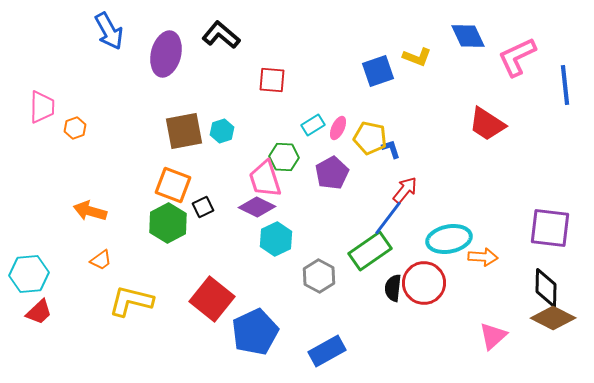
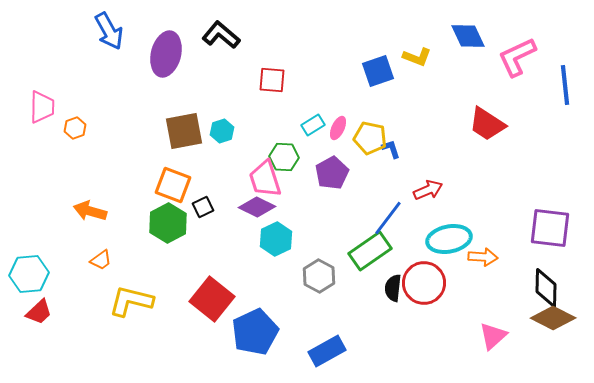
red arrow at (405, 190): moved 23 px right; rotated 28 degrees clockwise
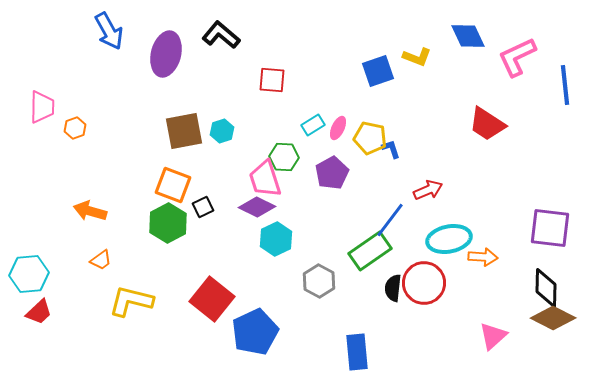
blue line at (388, 218): moved 2 px right, 2 px down
gray hexagon at (319, 276): moved 5 px down
blue rectangle at (327, 351): moved 30 px right, 1 px down; rotated 66 degrees counterclockwise
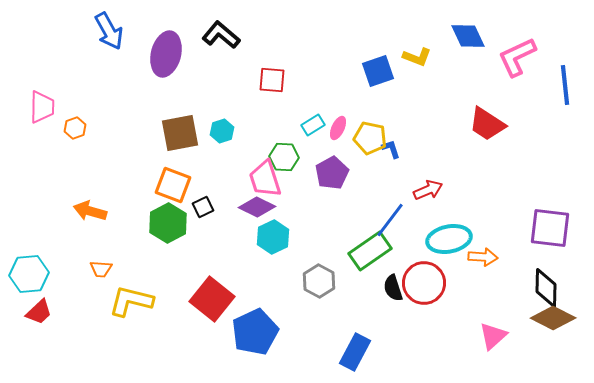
brown square at (184, 131): moved 4 px left, 2 px down
cyan hexagon at (276, 239): moved 3 px left, 2 px up
orange trapezoid at (101, 260): moved 9 px down; rotated 40 degrees clockwise
black semicircle at (393, 288): rotated 24 degrees counterclockwise
blue rectangle at (357, 352): moved 2 px left; rotated 33 degrees clockwise
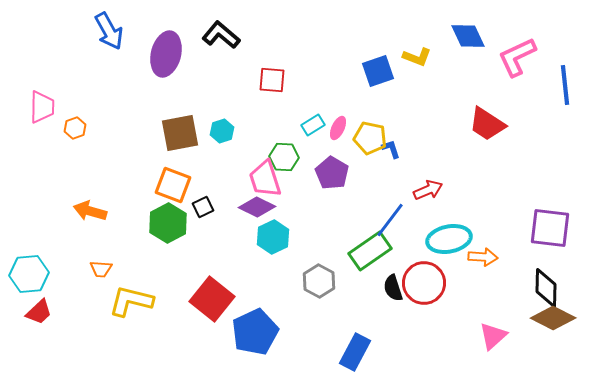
purple pentagon at (332, 173): rotated 12 degrees counterclockwise
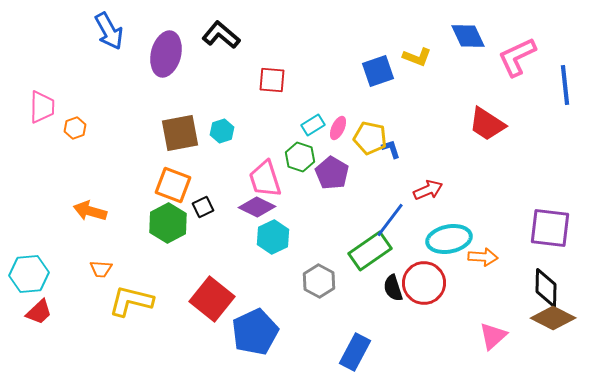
green hexagon at (284, 157): moved 16 px right; rotated 16 degrees clockwise
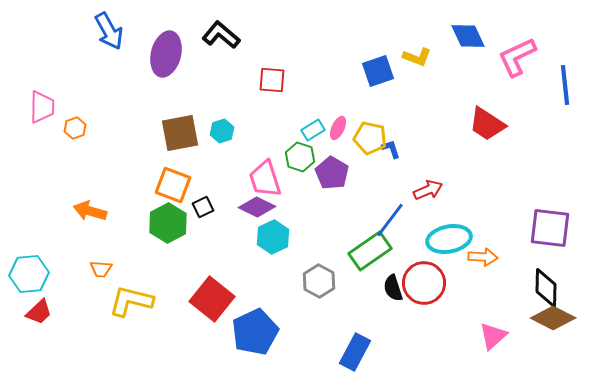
cyan rectangle at (313, 125): moved 5 px down
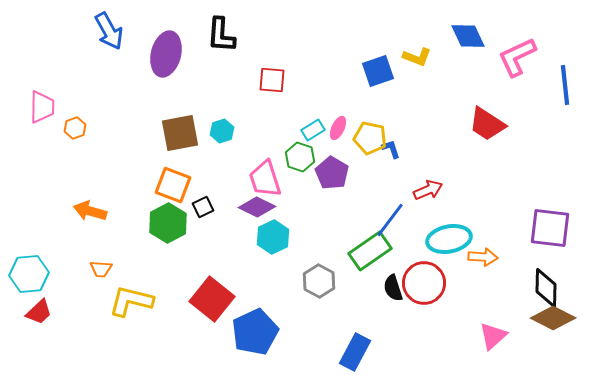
black L-shape at (221, 35): rotated 126 degrees counterclockwise
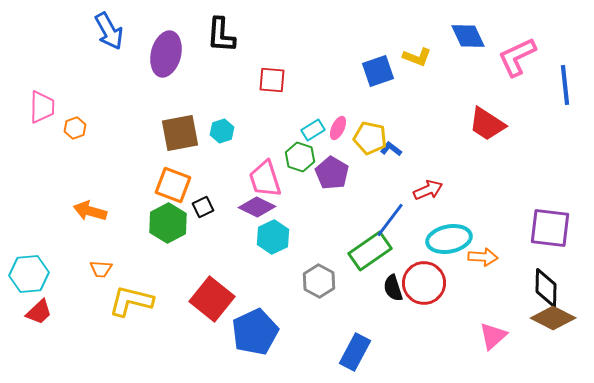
blue L-shape at (391, 149): rotated 35 degrees counterclockwise
